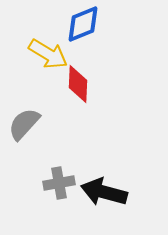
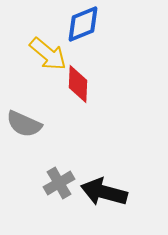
yellow arrow: rotated 9 degrees clockwise
gray semicircle: rotated 108 degrees counterclockwise
gray cross: rotated 20 degrees counterclockwise
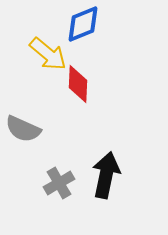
gray semicircle: moved 1 px left, 5 px down
black arrow: moved 2 px right, 17 px up; rotated 87 degrees clockwise
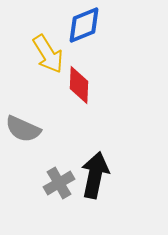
blue diamond: moved 1 px right, 1 px down
yellow arrow: rotated 18 degrees clockwise
red diamond: moved 1 px right, 1 px down
black arrow: moved 11 px left
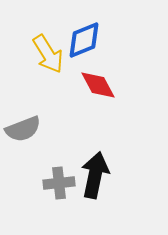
blue diamond: moved 15 px down
red diamond: moved 19 px right; rotated 30 degrees counterclockwise
gray semicircle: rotated 45 degrees counterclockwise
gray cross: rotated 24 degrees clockwise
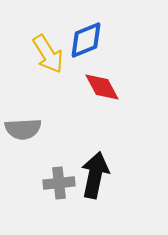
blue diamond: moved 2 px right
red diamond: moved 4 px right, 2 px down
gray semicircle: rotated 18 degrees clockwise
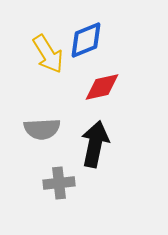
red diamond: rotated 75 degrees counterclockwise
gray semicircle: moved 19 px right
black arrow: moved 31 px up
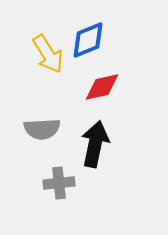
blue diamond: moved 2 px right
